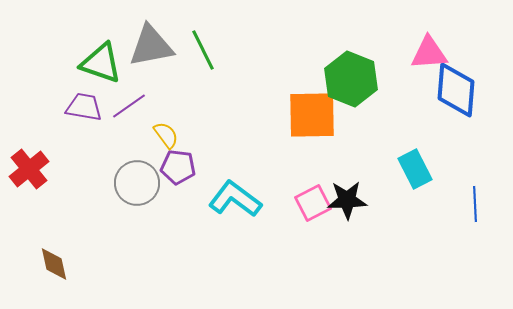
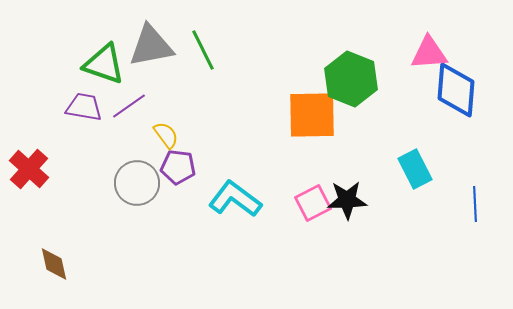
green triangle: moved 3 px right, 1 px down
red cross: rotated 9 degrees counterclockwise
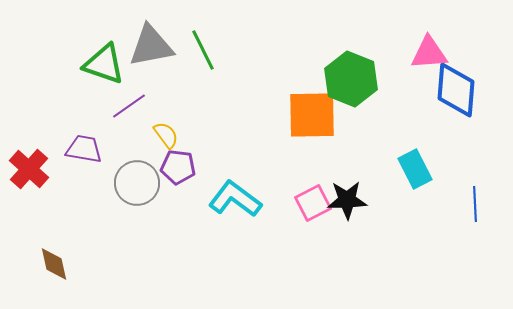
purple trapezoid: moved 42 px down
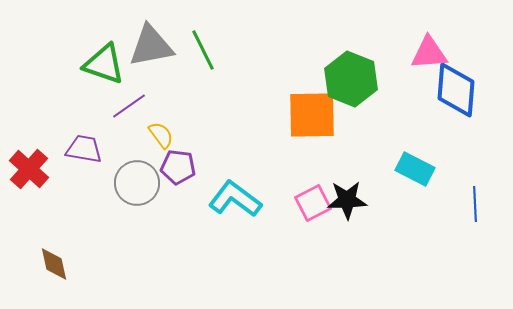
yellow semicircle: moved 5 px left
cyan rectangle: rotated 36 degrees counterclockwise
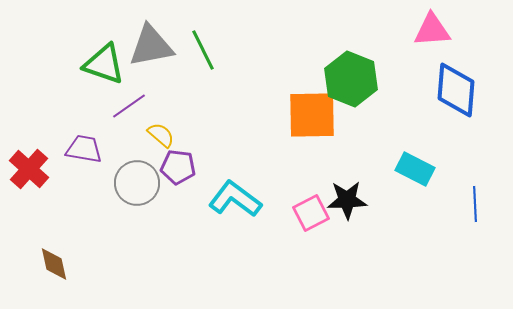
pink triangle: moved 3 px right, 23 px up
yellow semicircle: rotated 12 degrees counterclockwise
pink square: moved 2 px left, 10 px down
